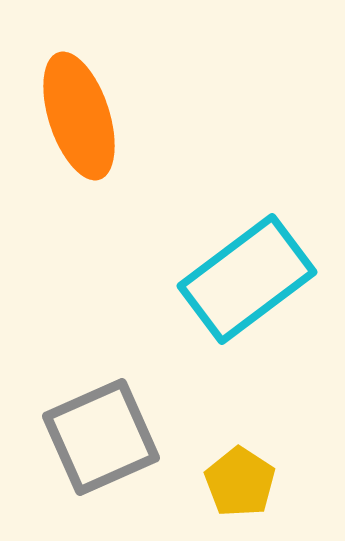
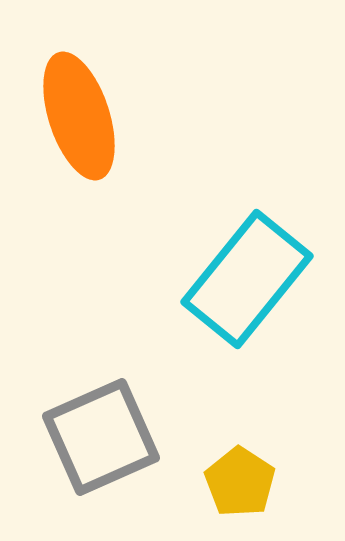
cyan rectangle: rotated 14 degrees counterclockwise
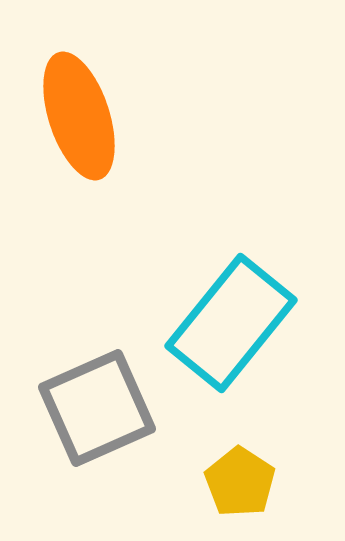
cyan rectangle: moved 16 px left, 44 px down
gray square: moved 4 px left, 29 px up
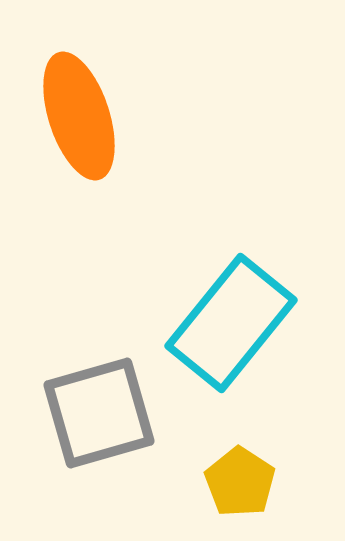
gray square: moved 2 px right, 5 px down; rotated 8 degrees clockwise
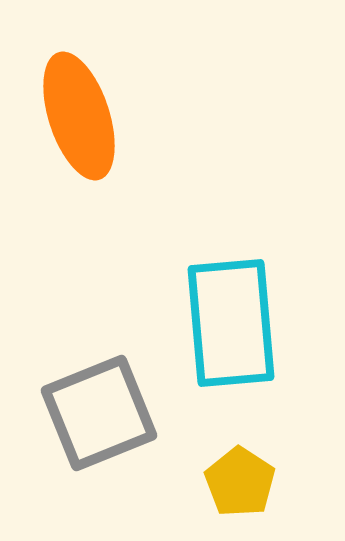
cyan rectangle: rotated 44 degrees counterclockwise
gray square: rotated 6 degrees counterclockwise
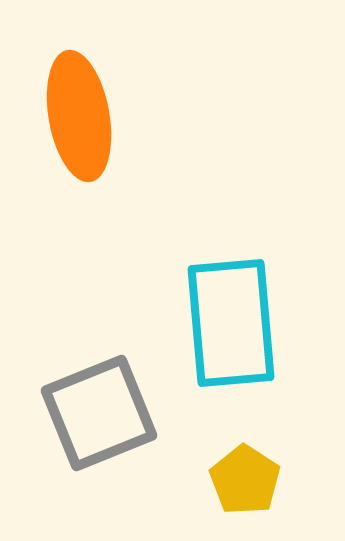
orange ellipse: rotated 8 degrees clockwise
yellow pentagon: moved 5 px right, 2 px up
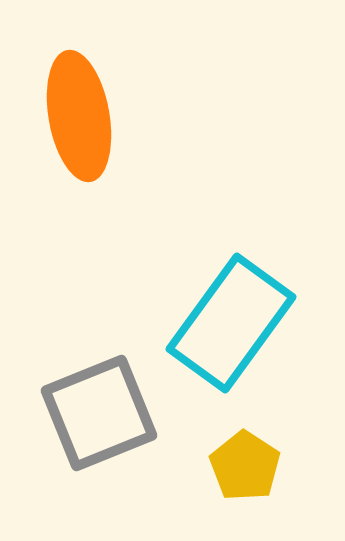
cyan rectangle: rotated 41 degrees clockwise
yellow pentagon: moved 14 px up
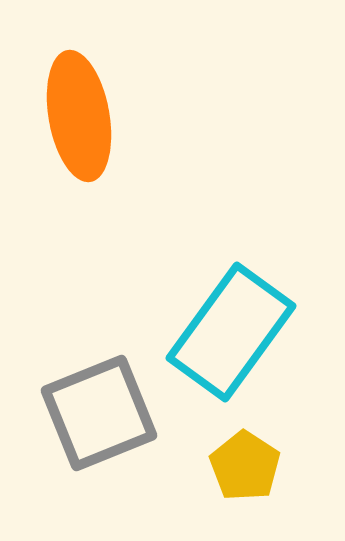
cyan rectangle: moved 9 px down
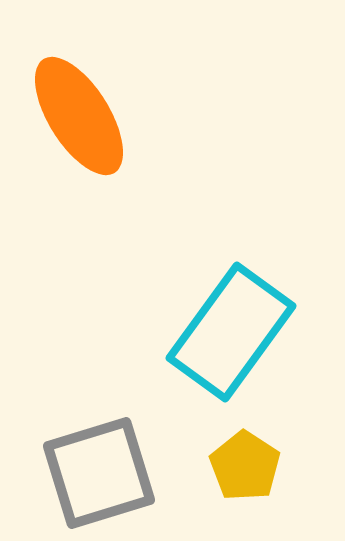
orange ellipse: rotated 22 degrees counterclockwise
gray square: moved 60 px down; rotated 5 degrees clockwise
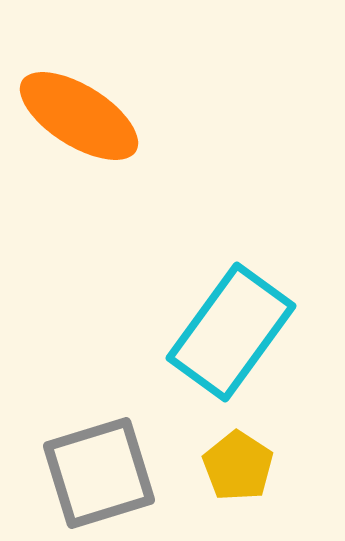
orange ellipse: rotated 26 degrees counterclockwise
yellow pentagon: moved 7 px left
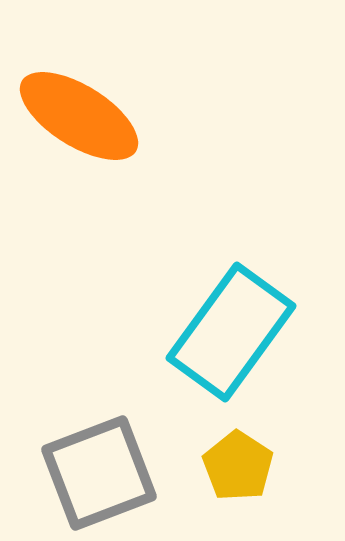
gray square: rotated 4 degrees counterclockwise
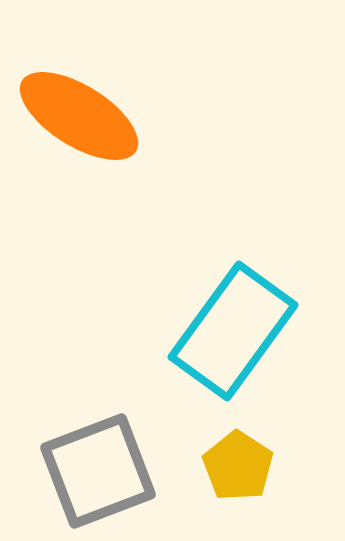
cyan rectangle: moved 2 px right, 1 px up
gray square: moved 1 px left, 2 px up
